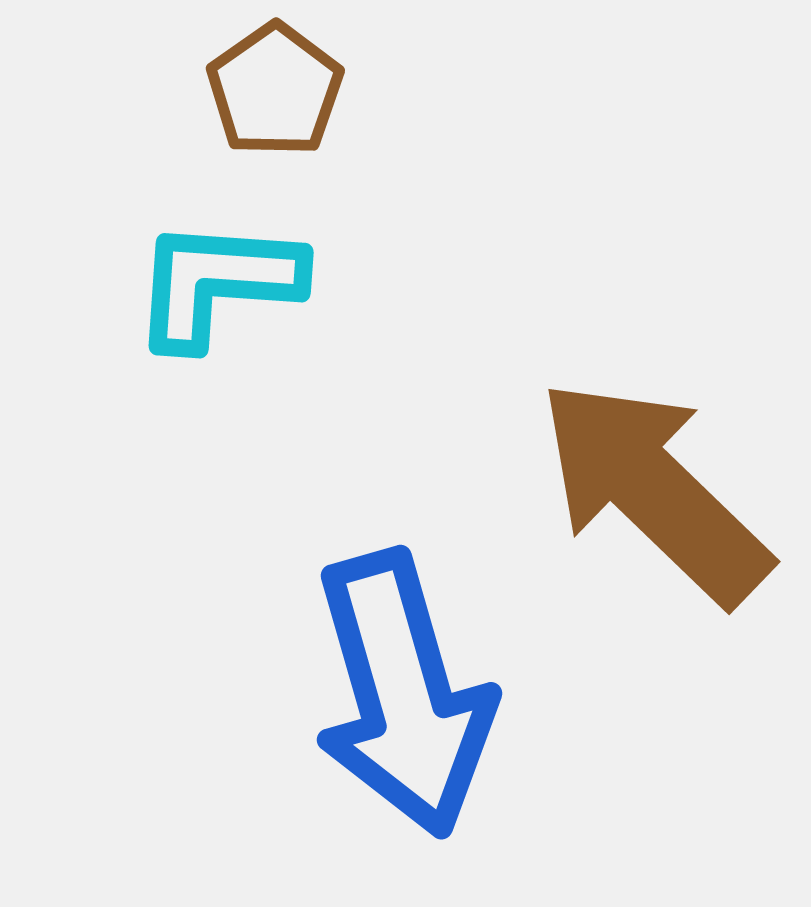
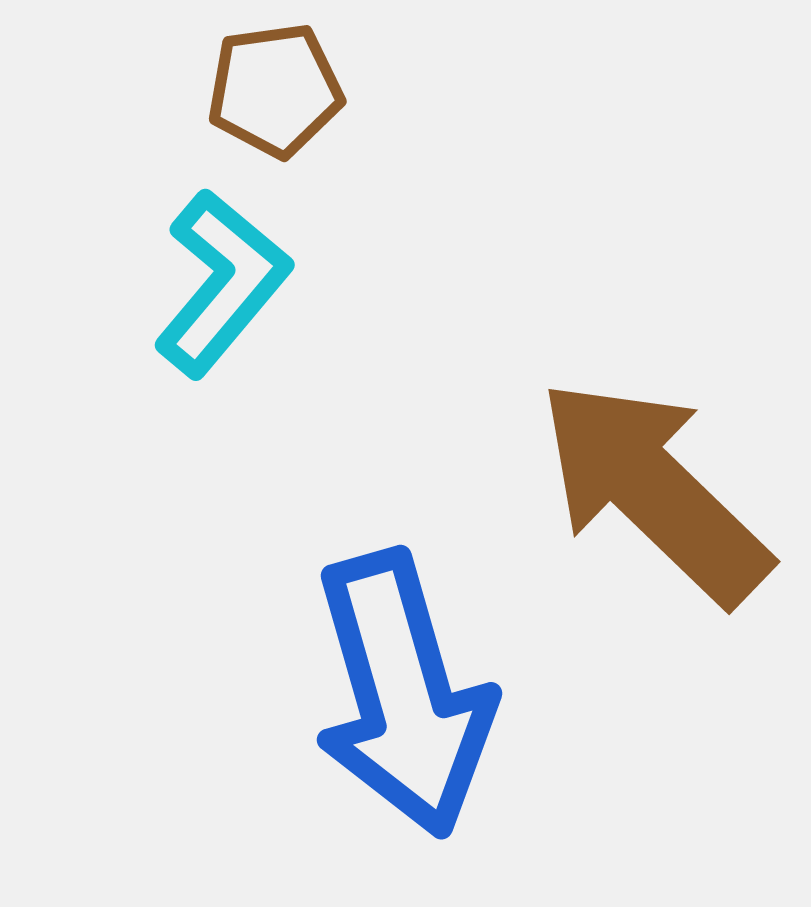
brown pentagon: rotated 27 degrees clockwise
cyan L-shape: moved 5 px right; rotated 126 degrees clockwise
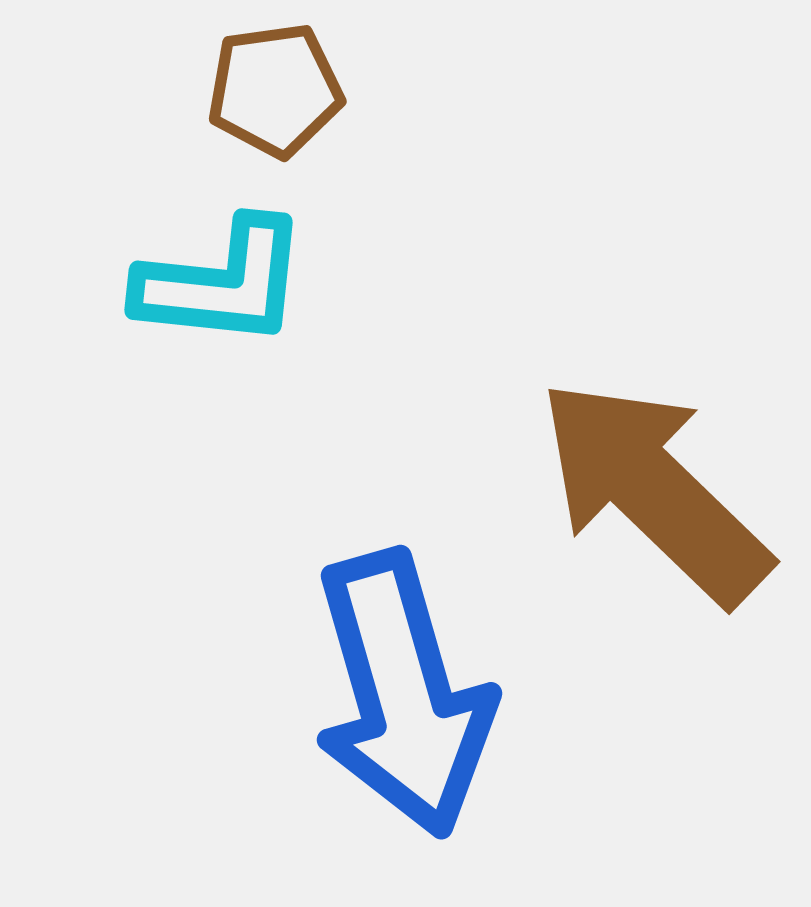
cyan L-shape: rotated 56 degrees clockwise
